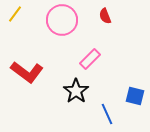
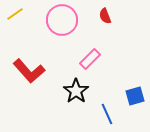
yellow line: rotated 18 degrees clockwise
red L-shape: moved 2 px right, 1 px up; rotated 12 degrees clockwise
blue square: rotated 30 degrees counterclockwise
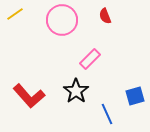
red L-shape: moved 25 px down
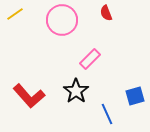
red semicircle: moved 1 px right, 3 px up
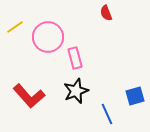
yellow line: moved 13 px down
pink circle: moved 14 px left, 17 px down
pink rectangle: moved 15 px left, 1 px up; rotated 60 degrees counterclockwise
black star: rotated 15 degrees clockwise
